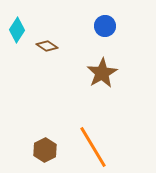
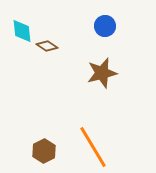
cyan diamond: moved 5 px right, 1 px down; rotated 40 degrees counterclockwise
brown star: rotated 16 degrees clockwise
brown hexagon: moved 1 px left, 1 px down
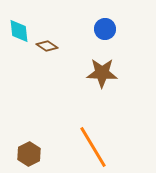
blue circle: moved 3 px down
cyan diamond: moved 3 px left
brown star: rotated 16 degrees clockwise
brown hexagon: moved 15 px left, 3 px down
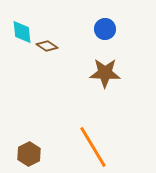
cyan diamond: moved 3 px right, 1 px down
brown star: moved 3 px right
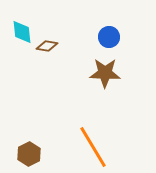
blue circle: moved 4 px right, 8 px down
brown diamond: rotated 25 degrees counterclockwise
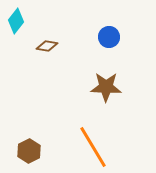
cyan diamond: moved 6 px left, 11 px up; rotated 45 degrees clockwise
brown star: moved 1 px right, 14 px down
brown hexagon: moved 3 px up
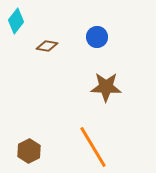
blue circle: moved 12 px left
